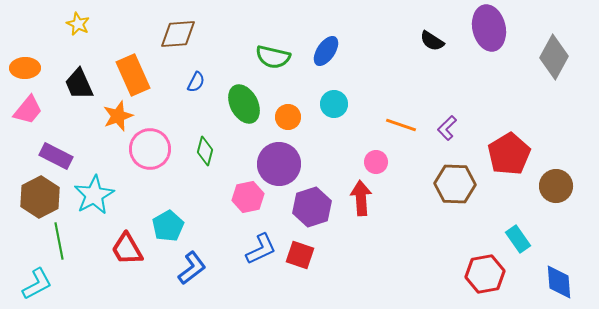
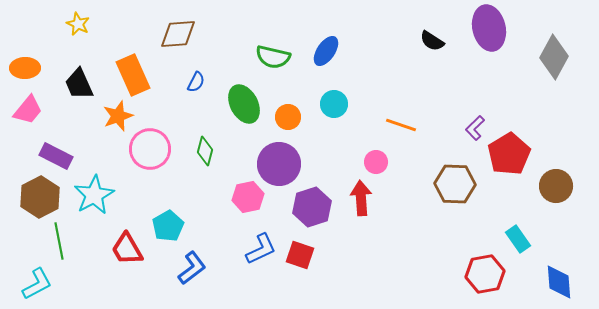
purple L-shape at (447, 128): moved 28 px right
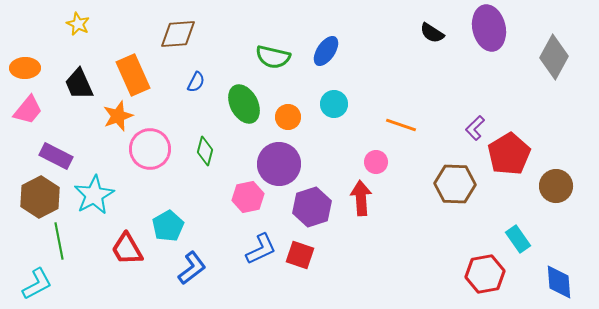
black semicircle at (432, 41): moved 8 px up
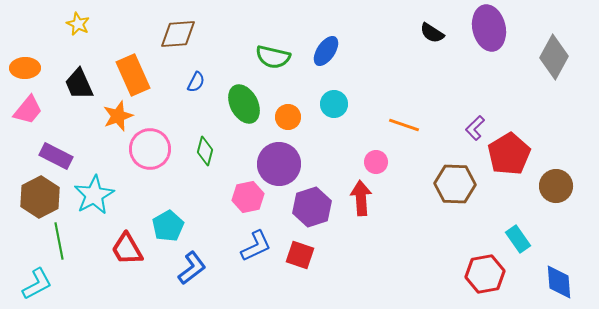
orange line at (401, 125): moved 3 px right
blue L-shape at (261, 249): moved 5 px left, 3 px up
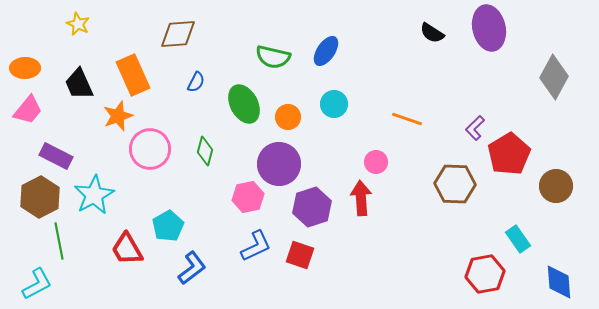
gray diamond at (554, 57): moved 20 px down
orange line at (404, 125): moved 3 px right, 6 px up
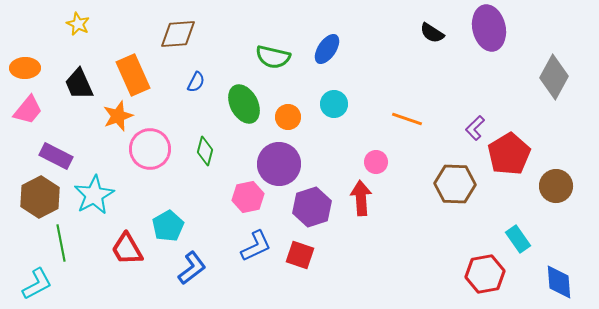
blue ellipse at (326, 51): moved 1 px right, 2 px up
green line at (59, 241): moved 2 px right, 2 px down
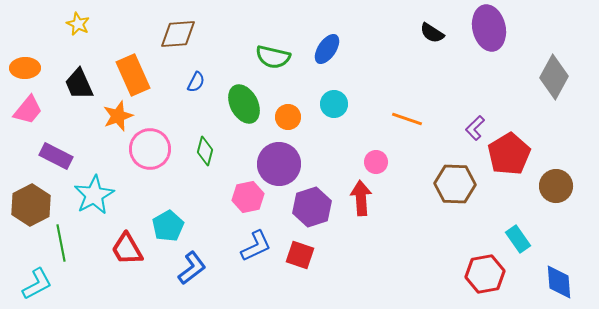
brown hexagon at (40, 197): moved 9 px left, 8 px down
